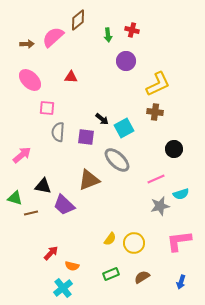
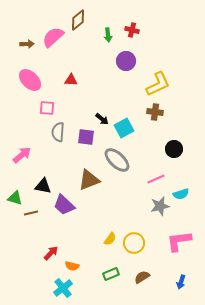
red triangle: moved 3 px down
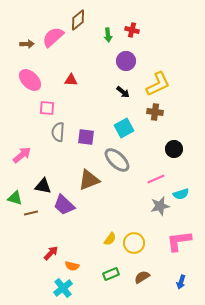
black arrow: moved 21 px right, 27 px up
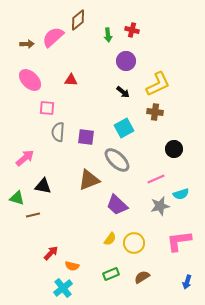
pink arrow: moved 3 px right, 3 px down
green triangle: moved 2 px right
purple trapezoid: moved 53 px right
brown line: moved 2 px right, 2 px down
blue arrow: moved 6 px right
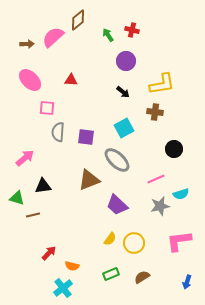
green arrow: rotated 152 degrees clockwise
yellow L-shape: moved 4 px right; rotated 16 degrees clockwise
black triangle: rotated 18 degrees counterclockwise
red arrow: moved 2 px left
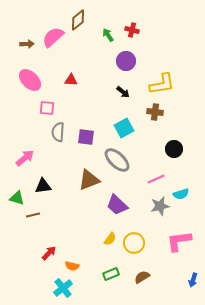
blue arrow: moved 6 px right, 2 px up
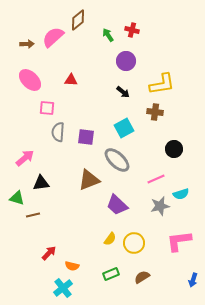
black triangle: moved 2 px left, 3 px up
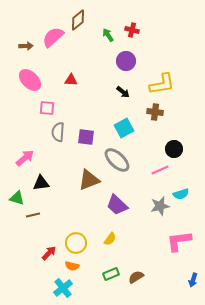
brown arrow: moved 1 px left, 2 px down
pink line: moved 4 px right, 9 px up
yellow circle: moved 58 px left
brown semicircle: moved 6 px left
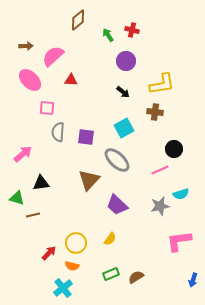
pink semicircle: moved 19 px down
pink arrow: moved 2 px left, 4 px up
brown triangle: rotated 25 degrees counterclockwise
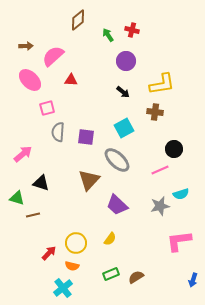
pink square: rotated 21 degrees counterclockwise
black triangle: rotated 24 degrees clockwise
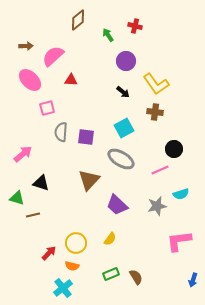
red cross: moved 3 px right, 4 px up
yellow L-shape: moved 6 px left; rotated 64 degrees clockwise
gray semicircle: moved 3 px right
gray ellipse: moved 4 px right, 1 px up; rotated 12 degrees counterclockwise
gray star: moved 3 px left
brown semicircle: rotated 91 degrees clockwise
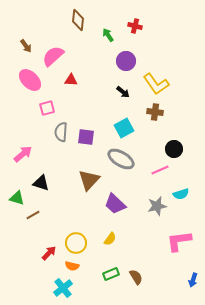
brown diamond: rotated 45 degrees counterclockwise
brown arrow: rotated 56 degrees clockwise
purple trapezoid: moved 2 px left, 1 px up
brown line: rotated 16 degrees counterclockwise
